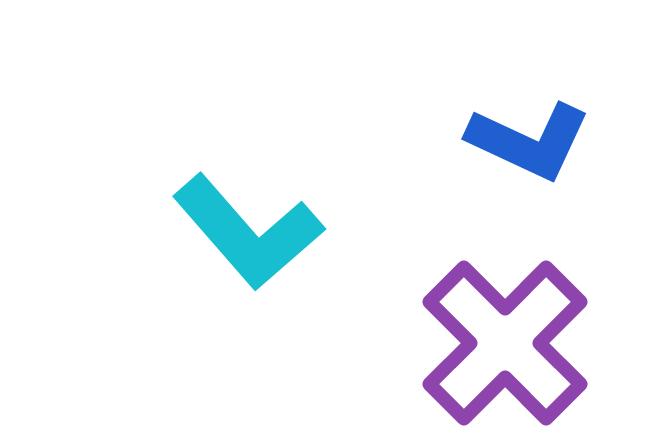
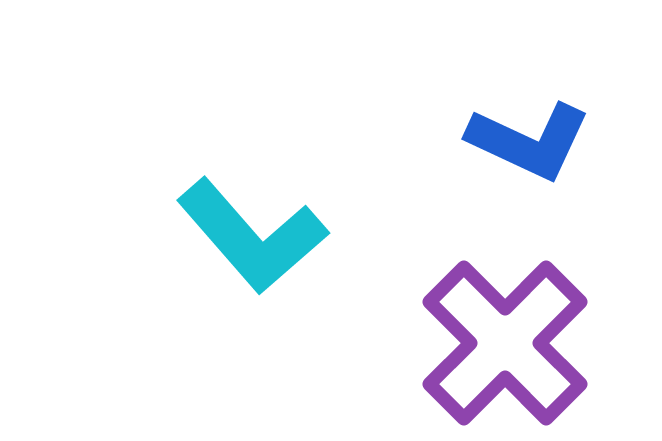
cyan L-shape: moved 4 px right, 4 px down
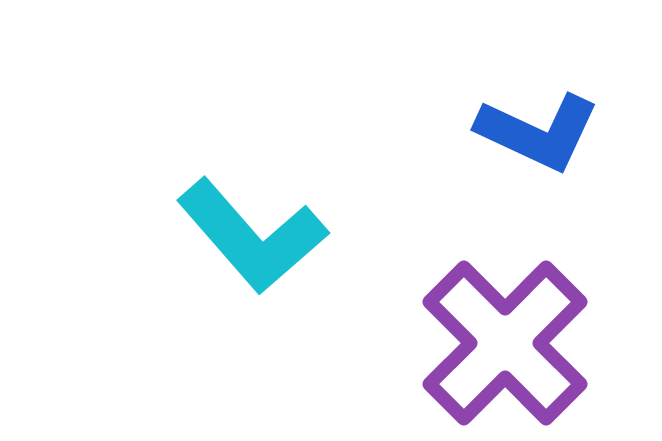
blue L-shape: moved 9 px right, 9 px up
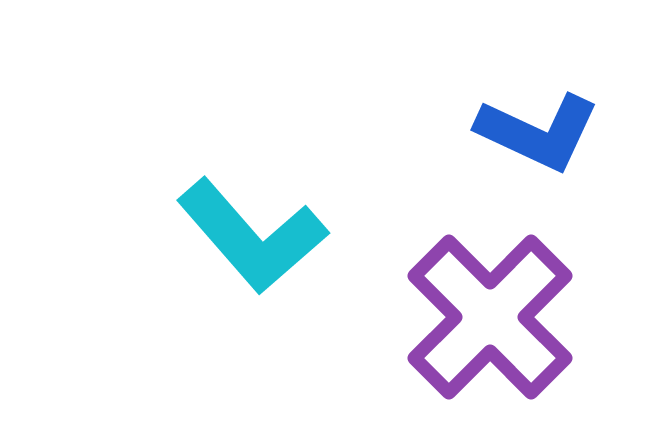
purple cross: moved 15 px left, 26 px up
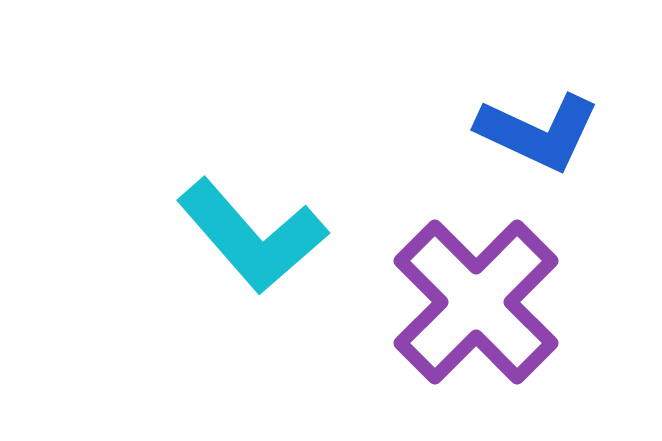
purple cross: moved 14 px left, 15 px up
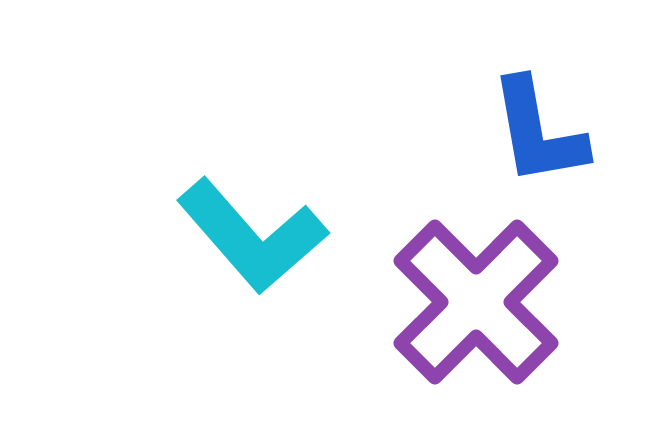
blue L-shape: rotated 55 degrees clockwise
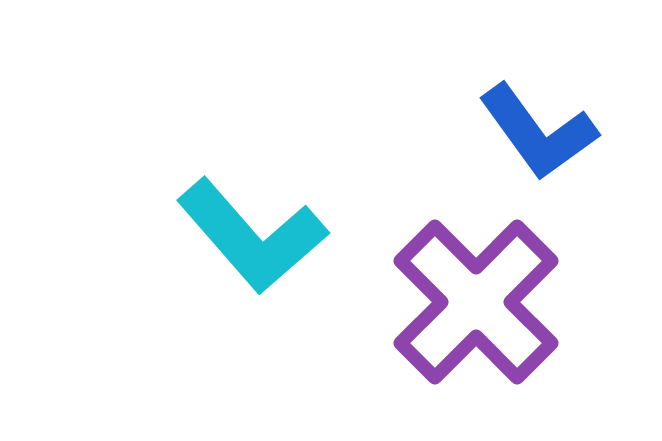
blue L-shape: rotated 26 degrees counterclockwise
